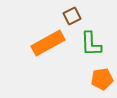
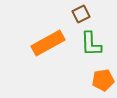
brown square: moved 9 px right, 2 px up
orange pentagon: moved 1 px right, 1 px down
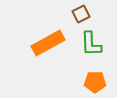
orange pentagon: moved 8 px left, 2 px down; rotated 10 degrees clockwise
